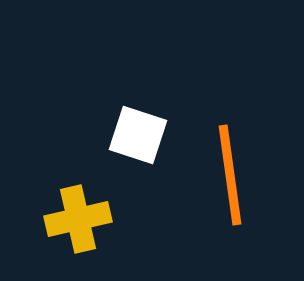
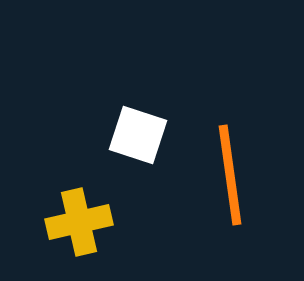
yellow cross: moved 1 px right, 3 px down
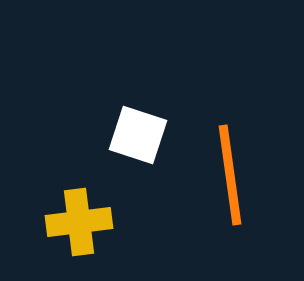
yellow cross: rotated 6 degrees clockwise
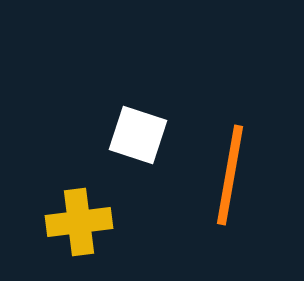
orange line: rotated 18 degrees clockwise
